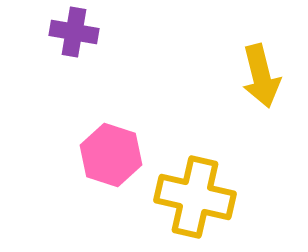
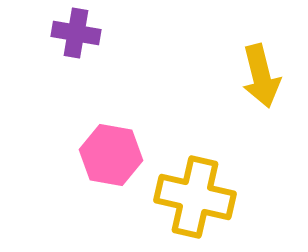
purple cross: moved 2 px right, 1 px down
pink hexagon: rotated 8 degrees counterclockwise
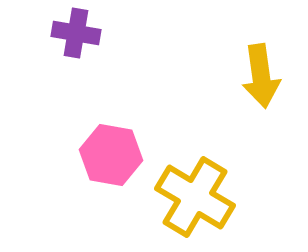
yellow arrow: rotated 6 degrees clockwise
yellow cross: rotated 18 degrees clockwise
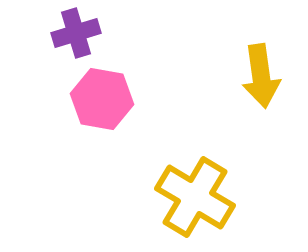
purple cross: rotated 27 degrees counterclockwise
pink hexagon: moved 9 px left, 56 px up
